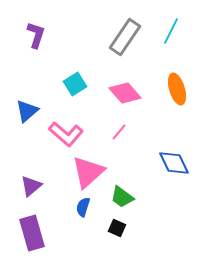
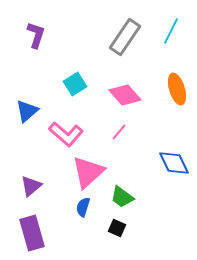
pink diamond: moved 2 px down
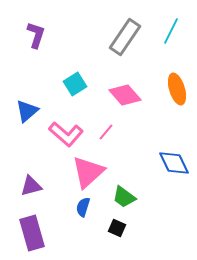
pink line: moved 13 px left
purple triangle: rotated 25 degrees clockwise
green trapezoid: moved 2 px right
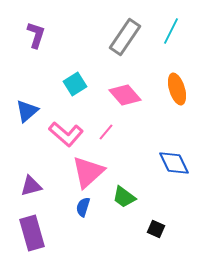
black square: moved 39 px right, 1 px down
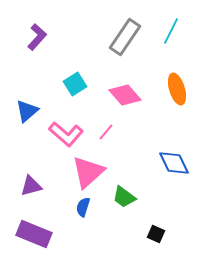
purple L-shape: moved 1 px right, 2 px down; rotated 24 degrees clockwise
black square: moved 5 px down
purple rectangle: moved 2 px right, 1 px down; rotated 52 degrees counterclockwise
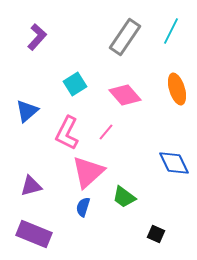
pink L-shape: moved 1 px right, 1 px up; rotated 76 degrees clockwise
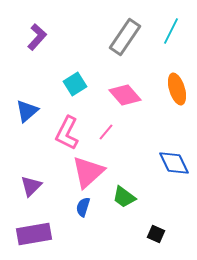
purple triangle: rotated 30 degrees counterclockwise
purple rectangle: rotated 32 degrees counterclockwise
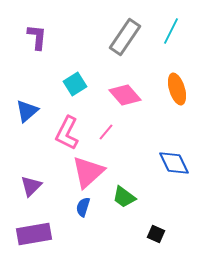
purple L-shape: rotated 36 degrees counterclockwise
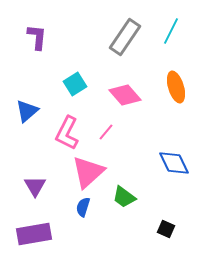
orange ellipse: moved 1 px left, 2 px up
purple triangle: moved 4 px right; rotated 15 degrees counterclockwise
black square: moved 10 px right, 5 px up
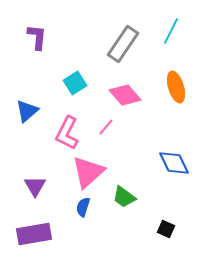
gray rectangle: moved 2 px left, 7 px down
cyan square: moved 1 px up
pink line: moved 5 px up
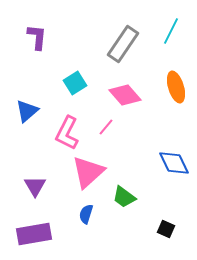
blue semicircle: moved 3 px right, 7 px down
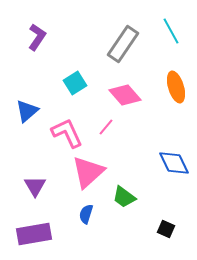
cyan line: rotated 56 degrees counterclockwise
purple L-shape: rotated 28 degrees clockwise
pink L-shape: rotated 128 degrees clockwise
